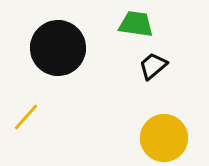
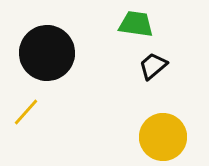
black circle: moved 11 px left, 5 px down
yellow line: moved 5 px up
yellow circle: moved 1 px left, 1 px up
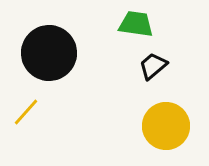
black circle: moved 2 px right
yellow circle: moved 3 px right, 11 px up
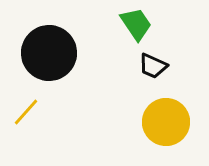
green trapezoid: rotated 48 degrees clockwise
black trapezoid: rotated 116 degrees counterclockwise
yellow circle: moved 4 px up
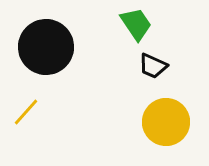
black circle: moved 3 px left, 6 px up
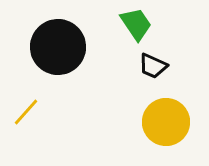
black circle: moved 12 px right
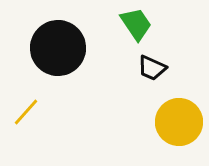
black circle: moved 1 px down
black trapezoid: moved 1 px left, 2 px down
yellow circle: moved 13 px right
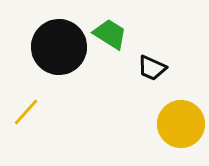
green trapezoid: moved 26 px left, 10 px down; rotated 24 degrees counterclockwise
black circle: moved 1 px right, 1 px up
yellow circle: moved 2 px right, 2 px down
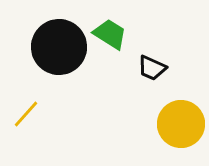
yellow line: moved 2 px down
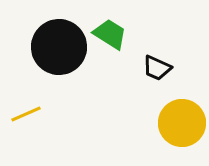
black trapezoid: moved 5 px right
yellow line: rotated 24 degrees clockwise
yellow circle: moved 1 px right, 1 px up
